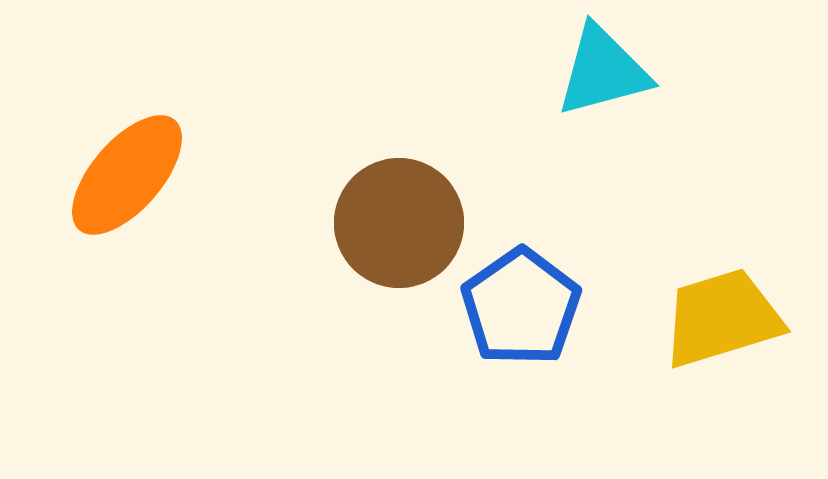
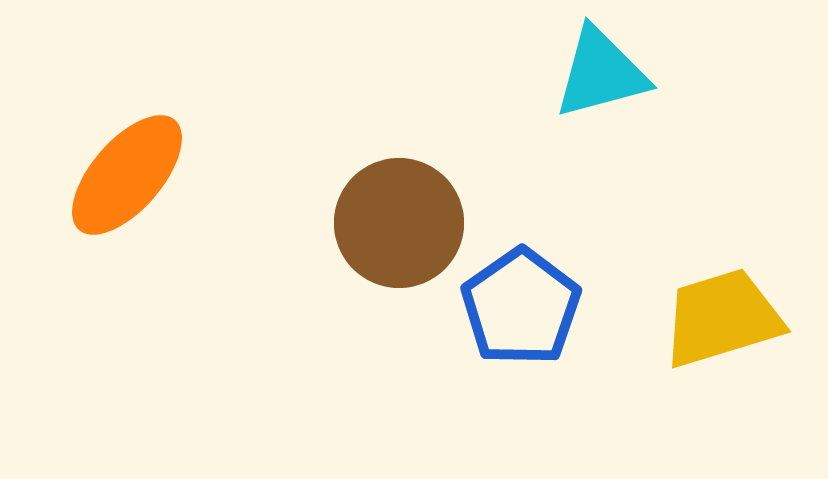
cyan triangle: moved 2 px left, 2 px down
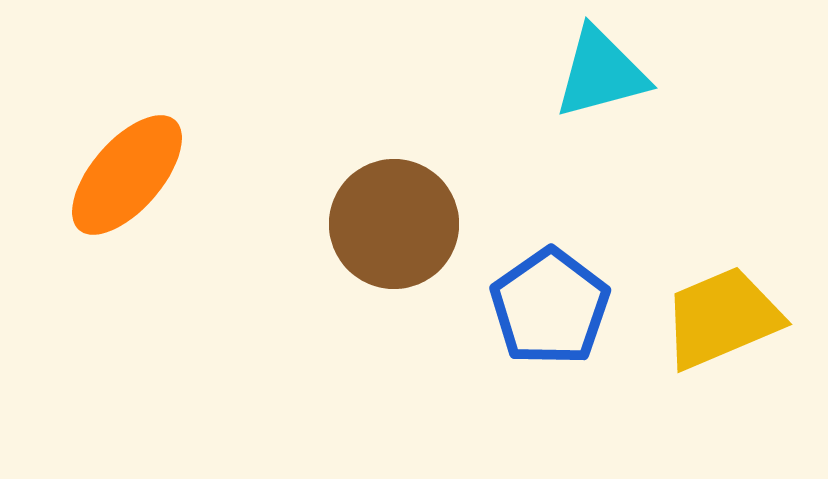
brown circle: moved 5 px left, 1 px down
blue pentagon: moved 29 px right
yellow trapezoid: rotated 6 degrees counterclockwise
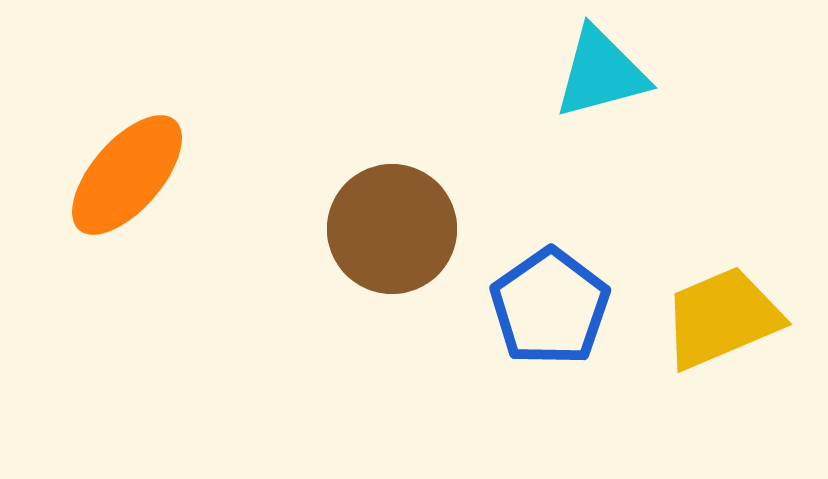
brown circle: moved 2 px left, 5 px down
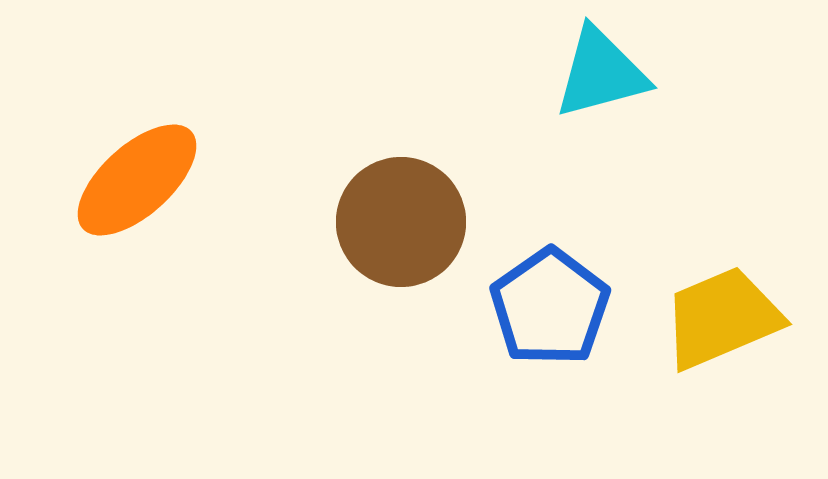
orange ellipse: moved 10 px right, 5 px down; rotated 7 degrees clockwise
brown circle: moved 9 px right, 7 px up
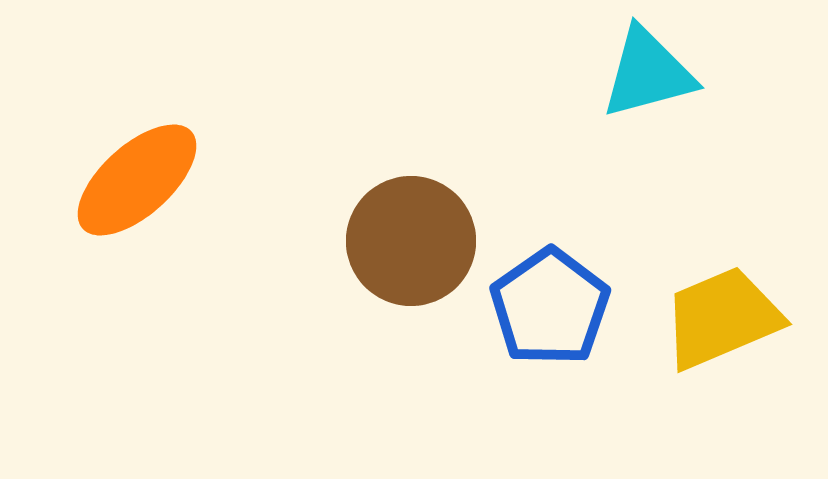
cyan triangle: moved 47 px right
brown circle: moved 10 px right, 19 px down
